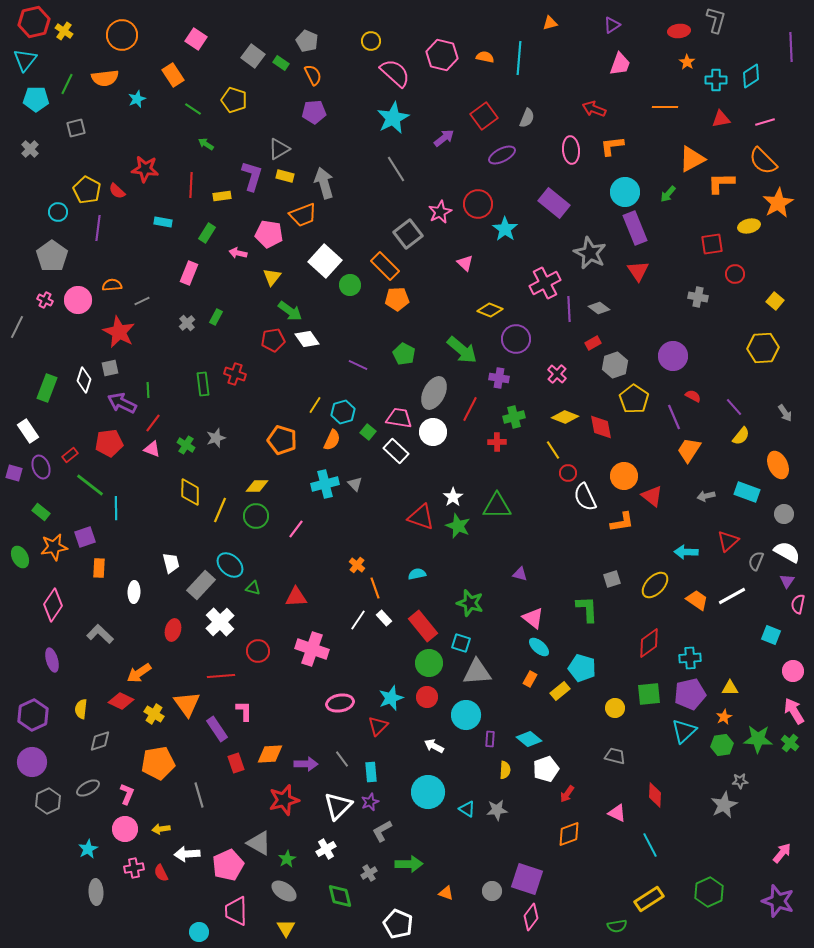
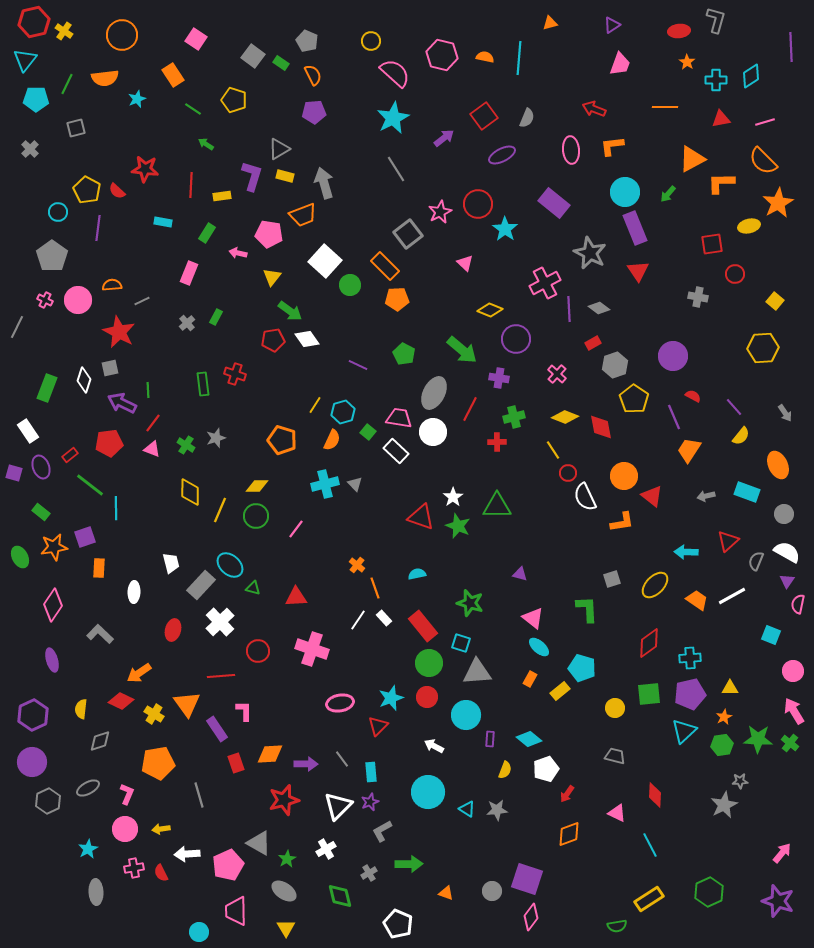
yellow semicircle at (505, 770): rotated 18 degrees clockwise
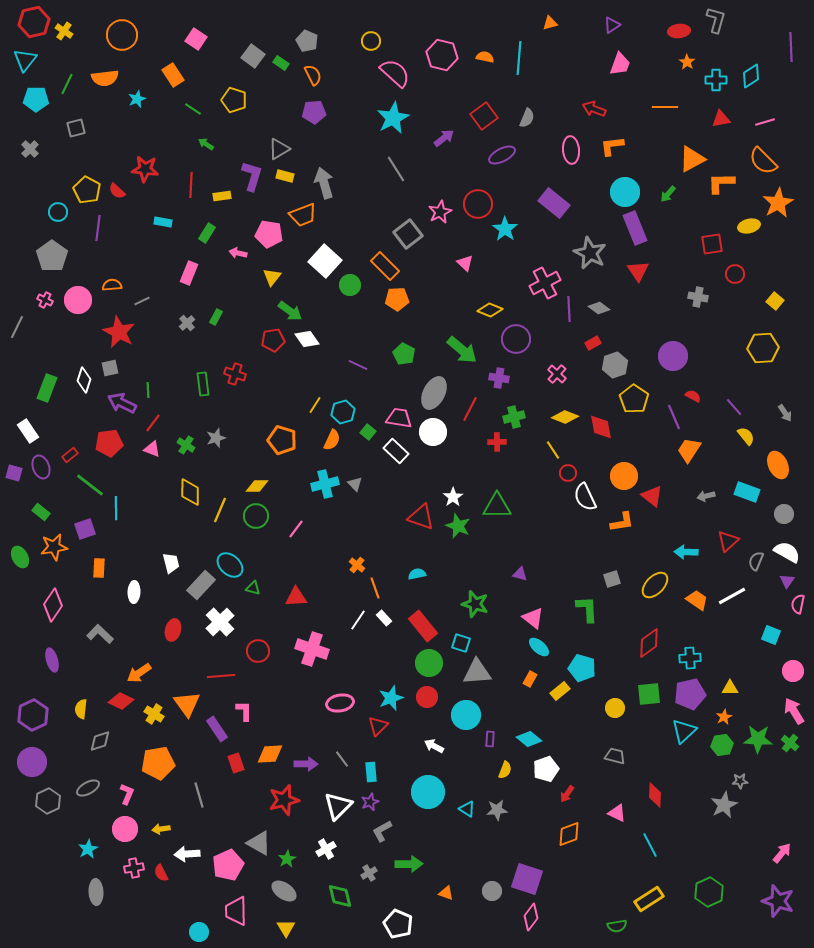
yellow semicircle at (741, 436): moved 5 px right; rotated 78 degrees counterclockwise
purple square at (85, 537): moved 8 px up
green star at (470, 603): moved 5 px right, 1 px down
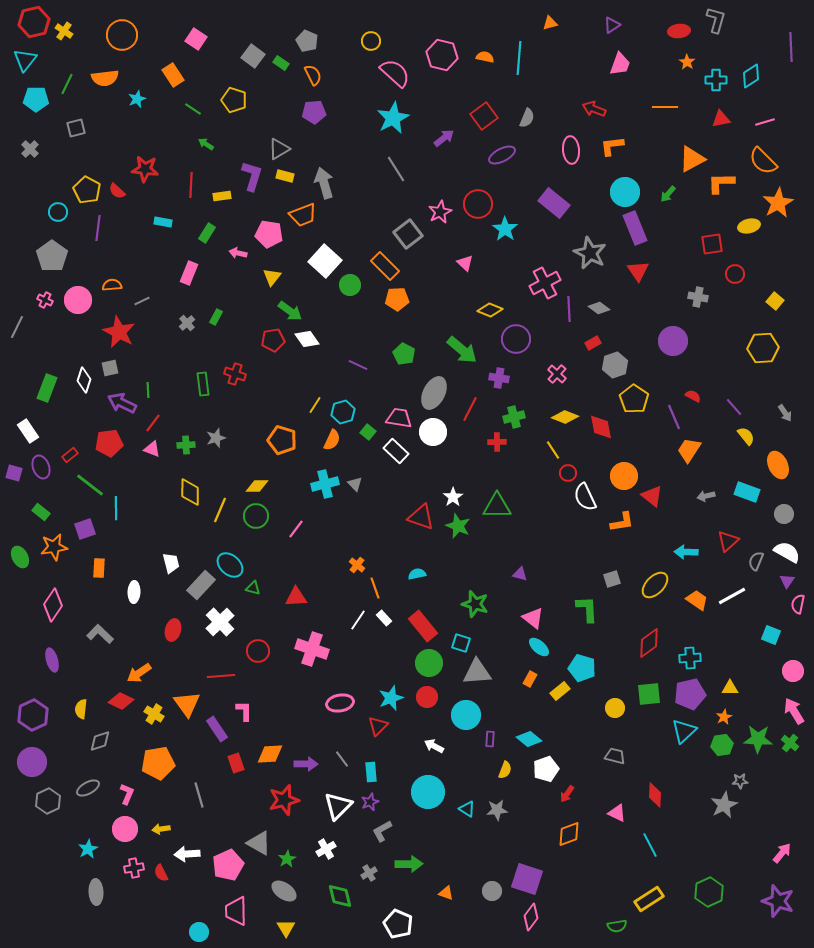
purple circle at (673, 356): moved 15 px up
green cross at (186, 445): rotated 36 degrees counterclockwise
